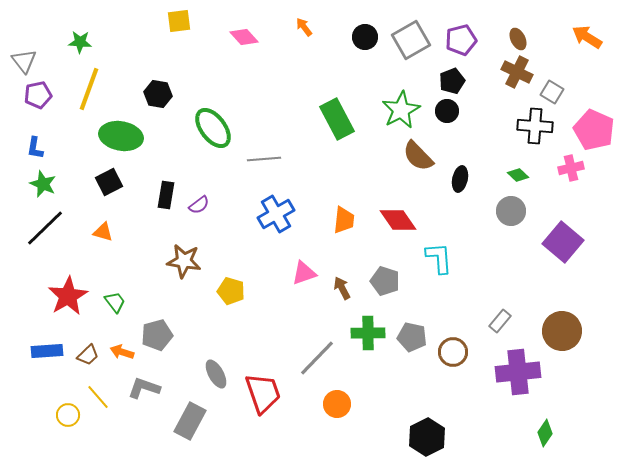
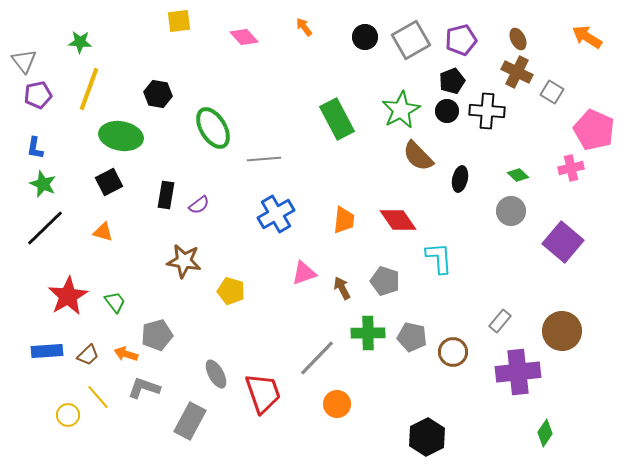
black cross at (535, 126): moved 48 px left, 15 px up
green ellipse at (213, 128): rotated 6 degrees clockwise
orange arrow at (122, 352): moved 4 px right, 2 px down
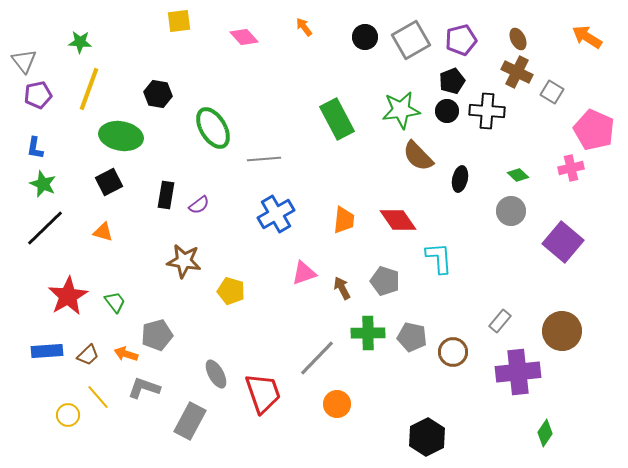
green star at (401, 110): rotated 21 degrees clockwise
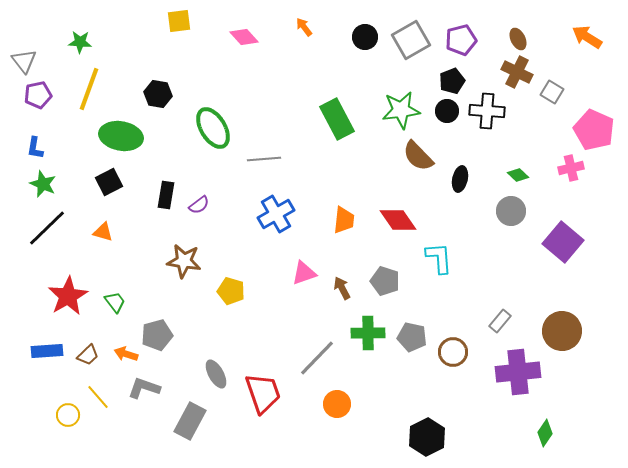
black line at (45, 228): moved 2 px right
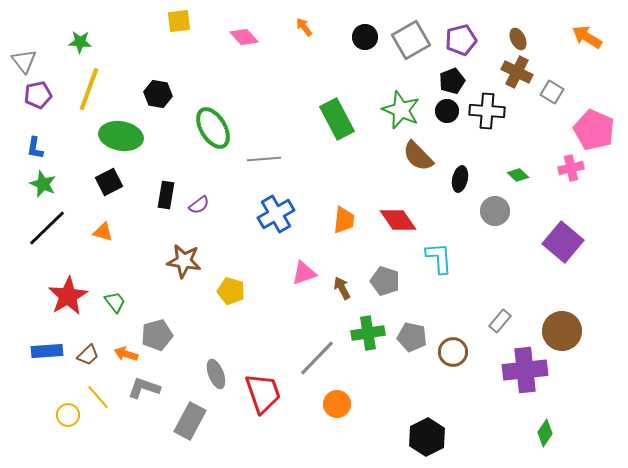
green star at (401, 110): rotated 30 degrees clockwise
gray circle at (511, 211): moved 16 px left
green cross at (368, 333): rotated 8 degrees counterclockwise
purple cross at (518, 372): moved 7 px right, 2 px up
gray ellipse at (216, 374): rotated 8 degrees clockwise
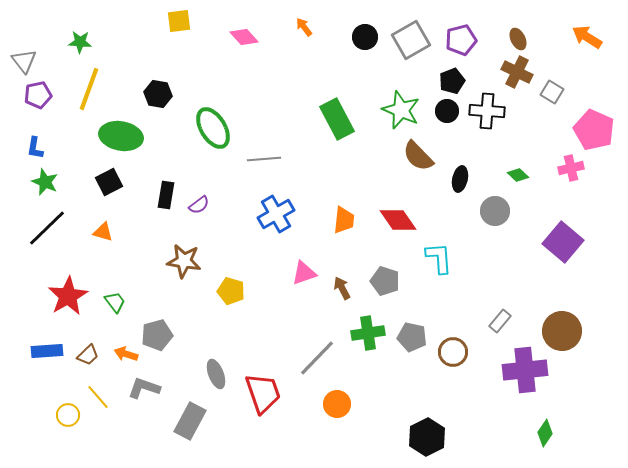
green star at (43, 184): moved 2 px right, 2 px up
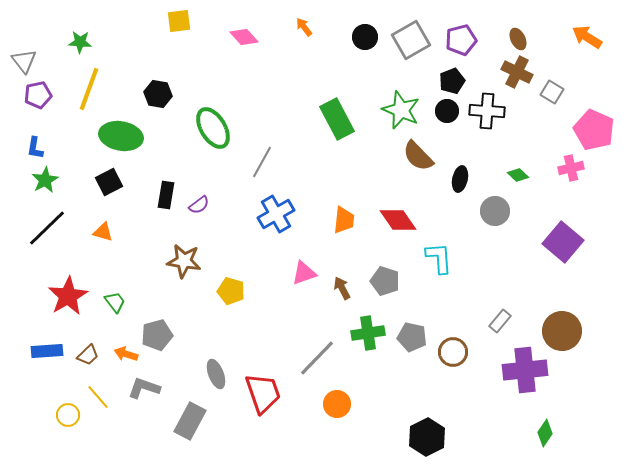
gray line at (264, 159): moved 2 px left, 3 px down; rotated 56 degrees counterclockwise
green star at (45, 182): moved 2 px up; rotated 20 degrees clockwise
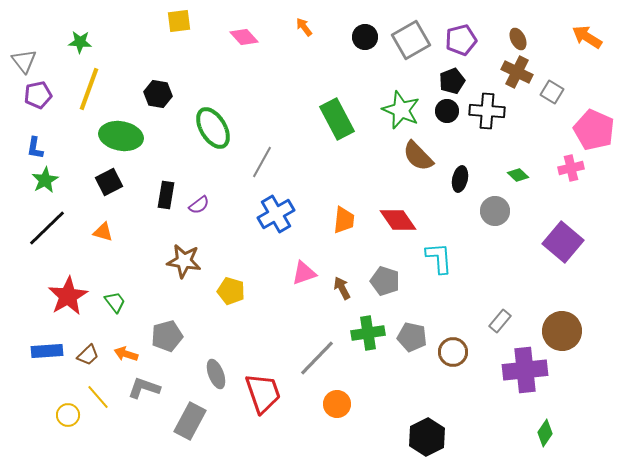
gray pentagon at (157, 335): moved 10 px right, 1 px down
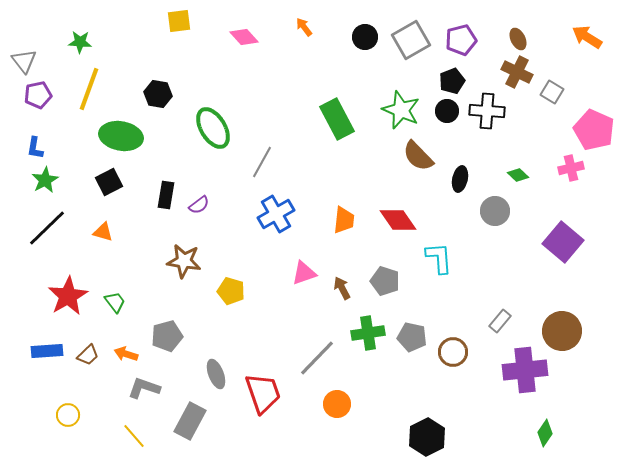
yellow line at (98, 397): moved 36 px right, 39 px down
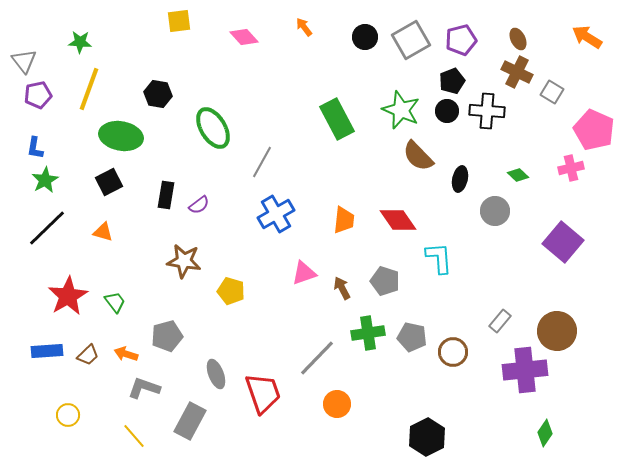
brown circle at (562, 331): moved 5 px left
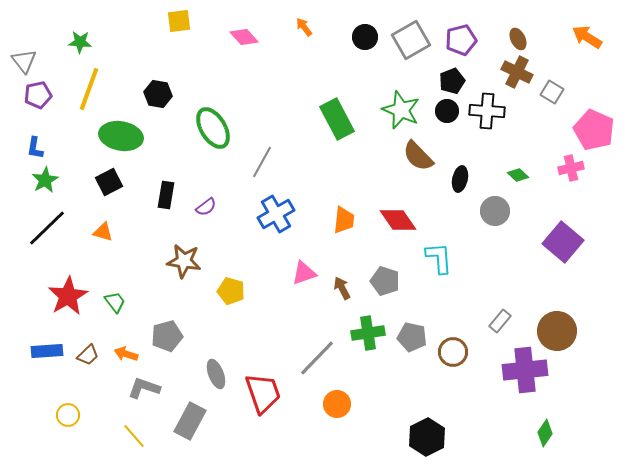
purple semicircle at (199, 205): moved 7 px right, 2 px down
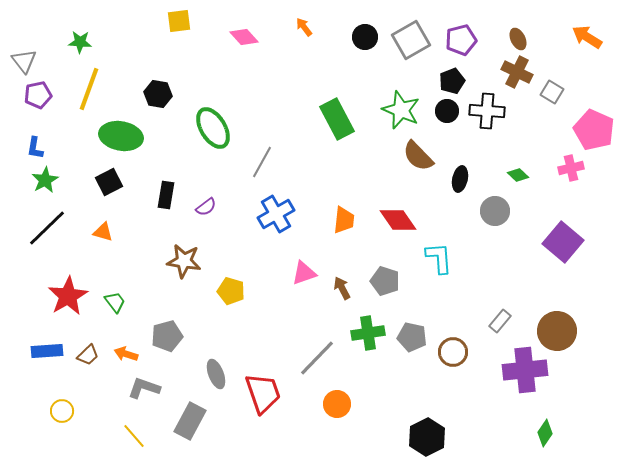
yellow circle at (68, 415): moved 6 px left, 4 px up
